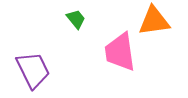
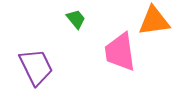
purple trapezoid: moved 3 px right, 3 px up
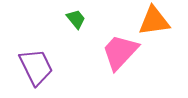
pink trapezoid: rotated 51 degrees clockwise
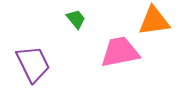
pink trapezoid: rotated 36 degrees clockwise
purple trapezoid: moved 3 px left, 3 px up
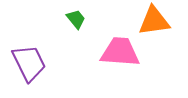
pink trapezoid: rotated 15 degrees clockwise
purple trapezoid: moved 4 px left, 1 px up
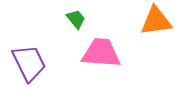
orange triangle: moved 2 px right
pink trapezoid: moved 19 px left, 1 px down
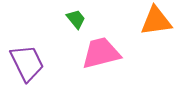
pink trapezoid: rotated 18 degrees counterclockwise
purple trapezoid: moved 2 px left
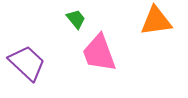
pink trapezoid: moved 2 px left; rotated 96 degrees counterclockwise
purple trapezoid: rotated 21 degrees counterclockwise
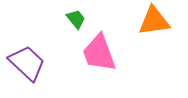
orange triangle: moved 2 px left
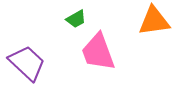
green trapezoid: rotated 100 degrees clockwise
pink trapezoid: moved 1 px left, 1 px up
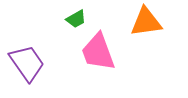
orange triangle: moved 8 px left, 1 px down
purple trapezoid: rotated 12 degrees clockwise
